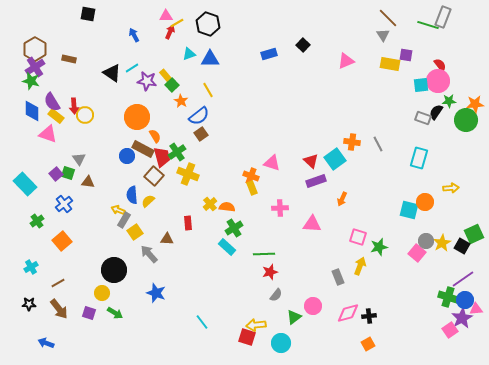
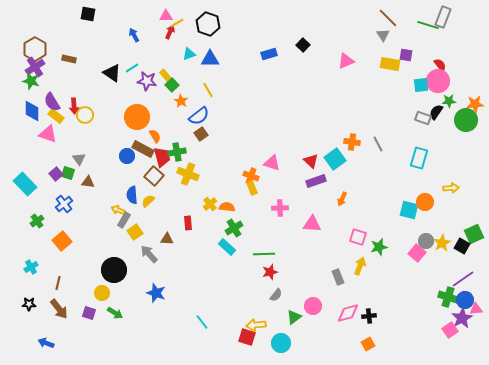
green cross at (177, 152): rotated 24 degrees clockwise
brown line at (58, 283): rotated 48 degrees counterclockwise
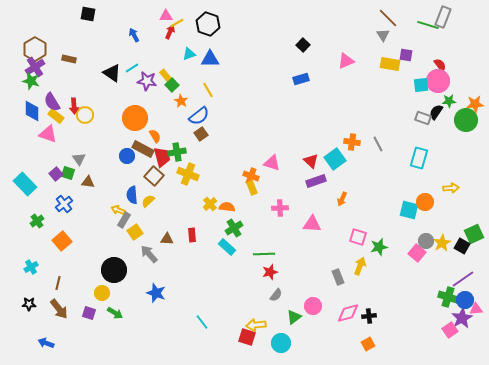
blue rectangle at (269, 54): moved 32 px right, 25 px down
orange circle at (137, 117): moved 2 px left, 1 px down
red rectangle at (188, 223): moved 4 px right, 12 px down
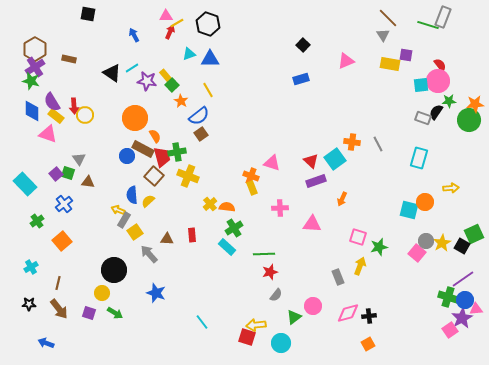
green circle at (466, 120): moved 3 px right
yellow cross at (188, 174): moved 2 px down
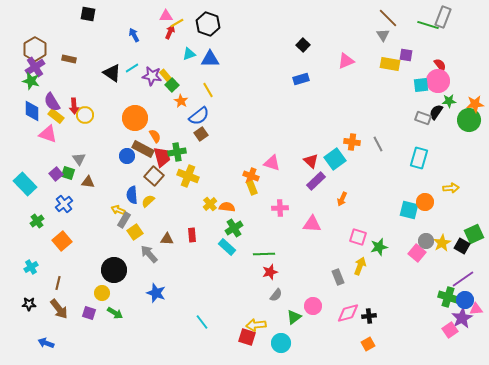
purple star at (147, 81): moved 5 px right, 5 px up
purple rectangle at (316, 181): rotated 24 degrees counterclockwise
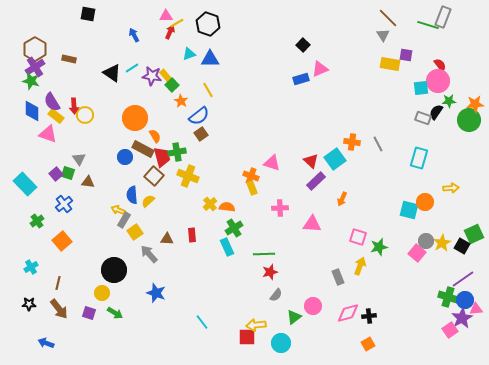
pink triangle at (346, 61): moved 26 px left, 8 px down
cyan square at (421, 85): moved 3 px down
blue circle at (127, 156): moved 2 px left, 1 px down
cyan rectangle at (227, 247): rotated 24 degrees clockwise
red square at (247, 337): rotated 18 degrees counterclockwise
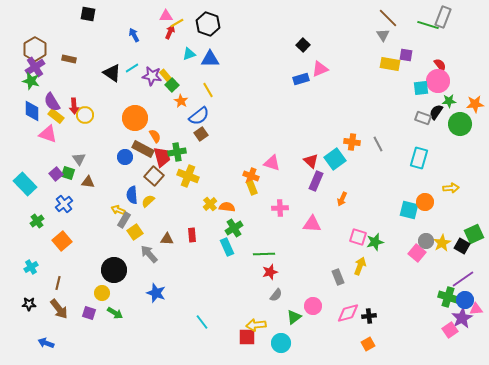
green circle at (469, 120): moved 9 px left, 4 px down
purple rectangle at (316, 181): rotated 24 degrees counterclockwise
green star at (379, 247): moved 4 px left, 5 px up
